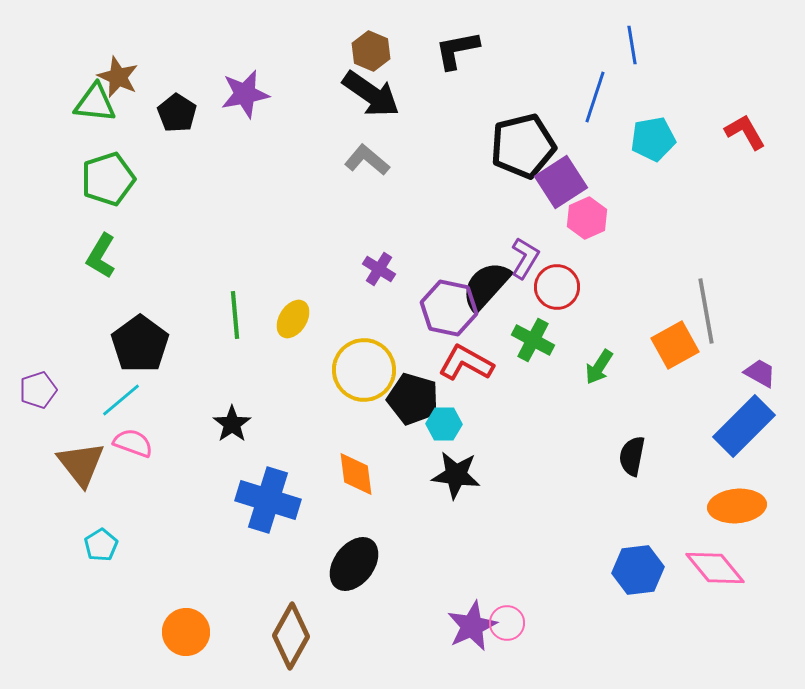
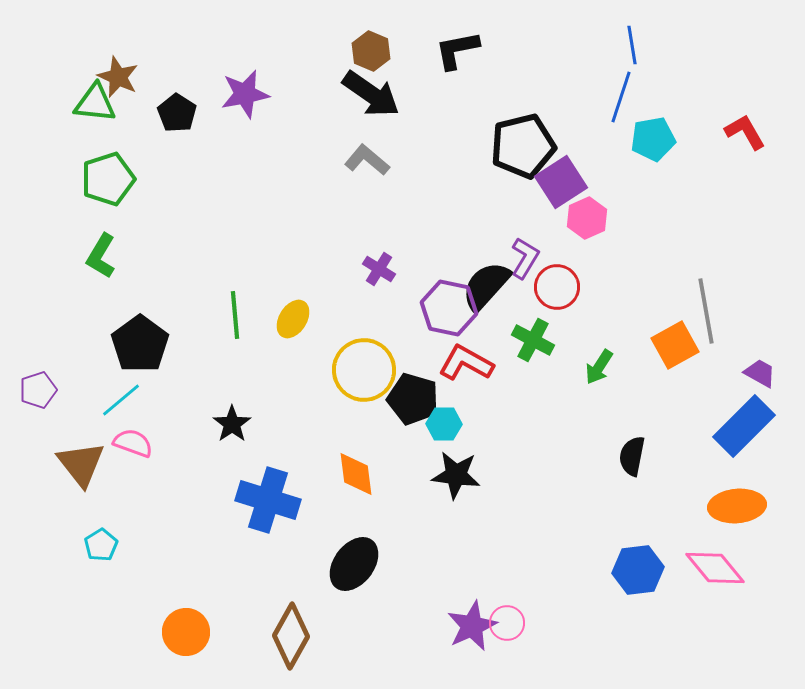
blue line at (595, 97): moved 26 px right
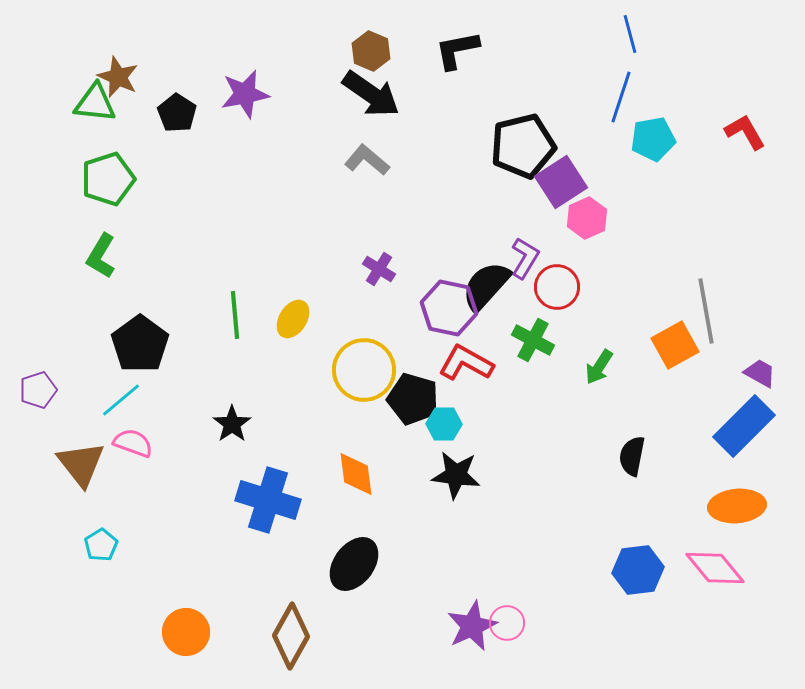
blue line at (632, 45): moved 2 px left, 11 px up; rotated 6 degrees counterclockwise
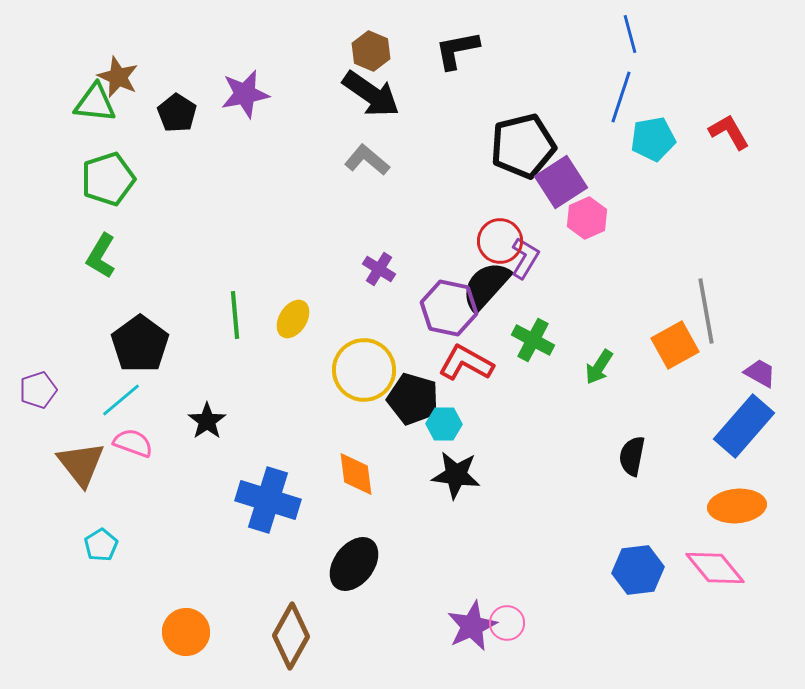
red L-shape at (745, 132): moved 16 px left
red circle at (557, 287): moved 57 px left, 46 px up
black star at (232, 424): moved 25 px left, 3 px up
blue rectangle at (744, 426): rotated 4 degrees counterclockwise
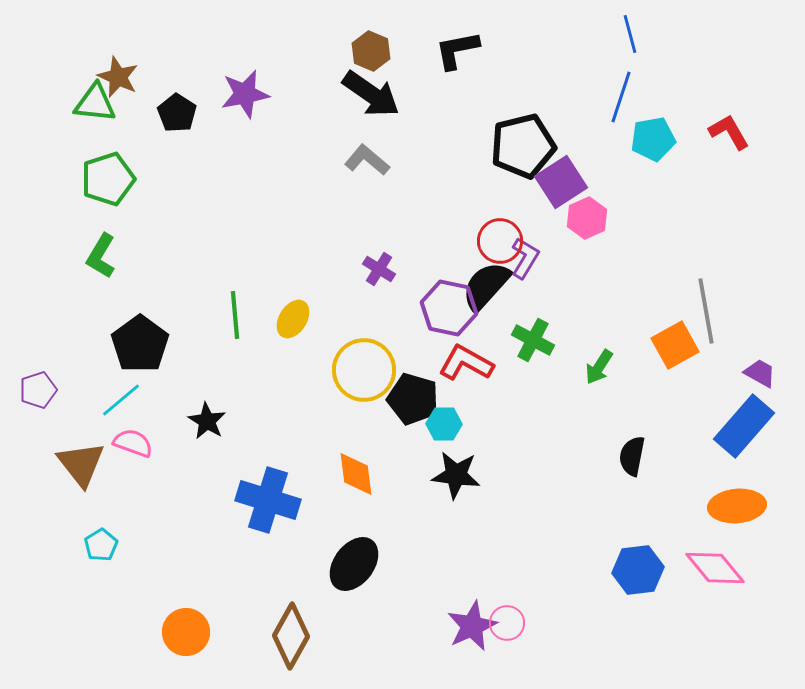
black star at (207, 421): rotated 6 degrees counterclockwise
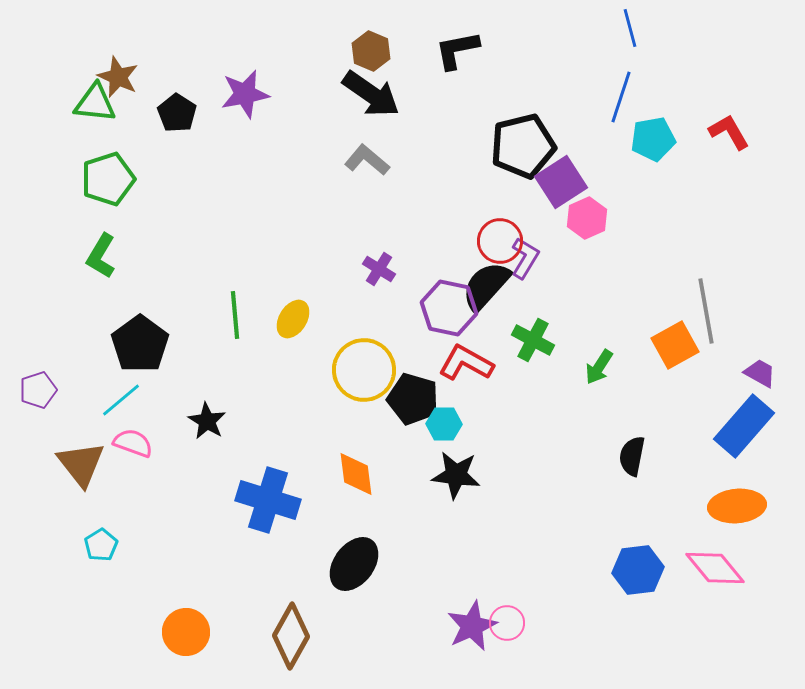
blue line at (630, 34): moved 6 px up
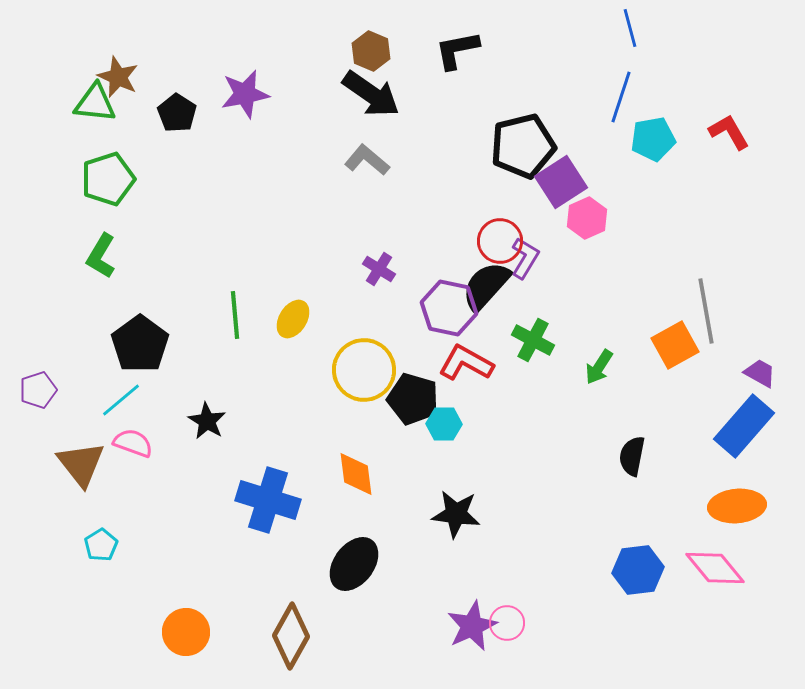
black star at (456, 475): moved 39 px down
